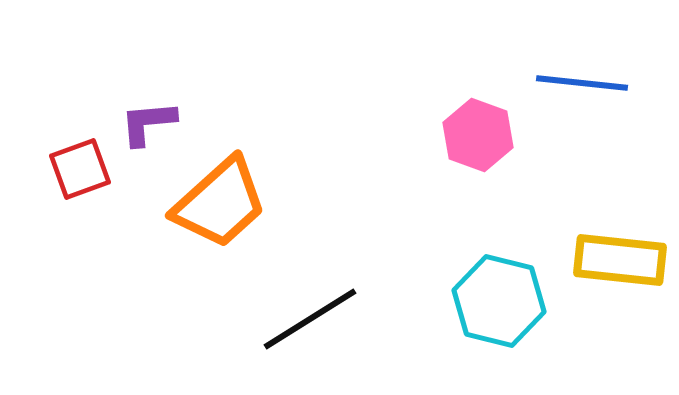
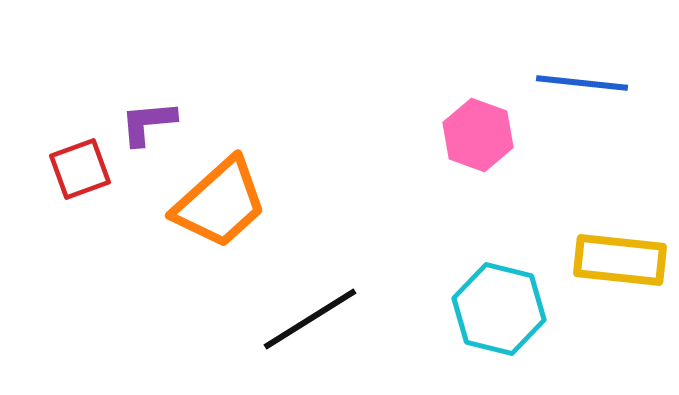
cyan hexagon: moved 8 px down
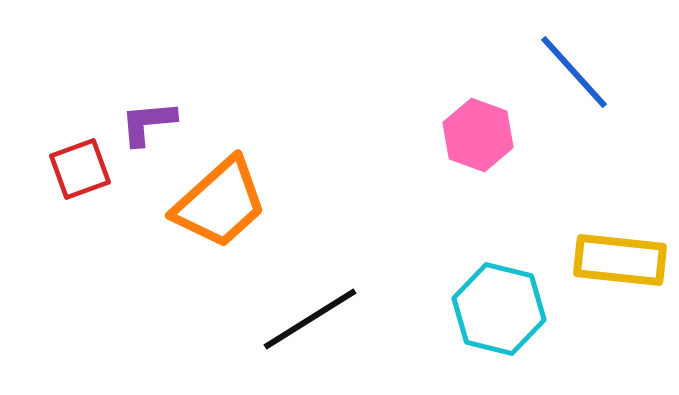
blue line: moved 8 px left, 11 px up; rotated 42 degrees clockwise
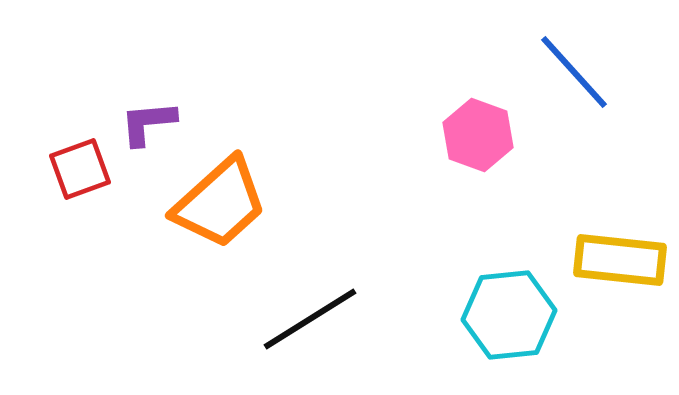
cyan hexagon: moved 10 px right, 6 px down; rotated 20 degrees counterclockwise
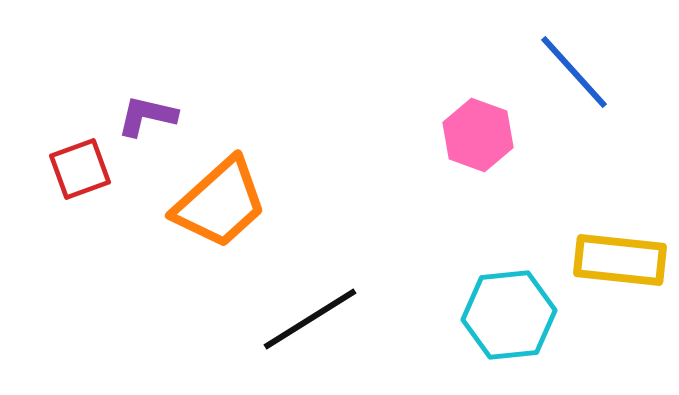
purple L-shape: moved 1 px left, 7 px up; rotated 18 degrees clockwise
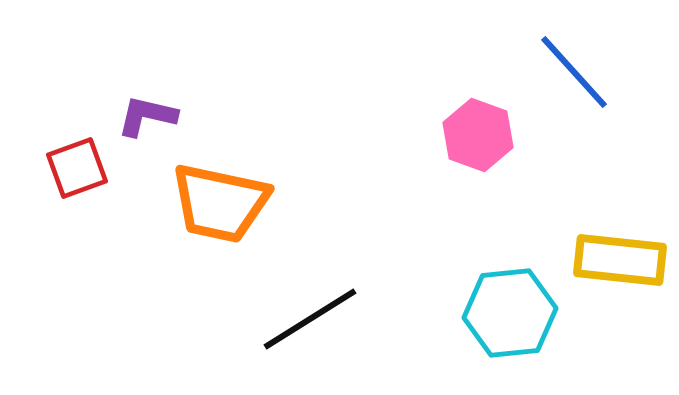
red square: moved 3 px left, 1 px up
orange trapezoid: rotated 54 degrees clockwise
cyan hexagon: moved 1 px right, 2 px up
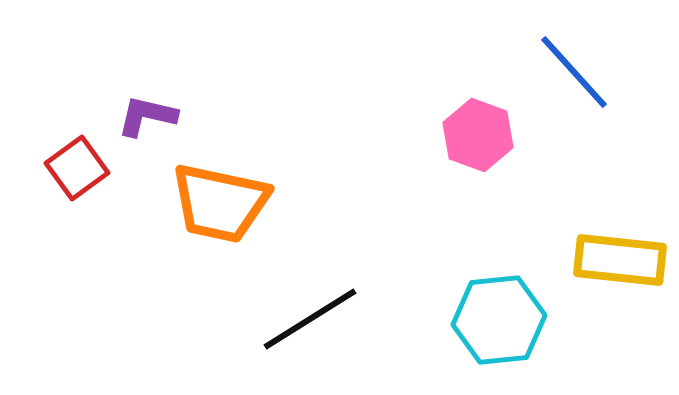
red square: rotated 16 degrees counterclockwise
cyan hexagon: moved 11 px left, 7 px down
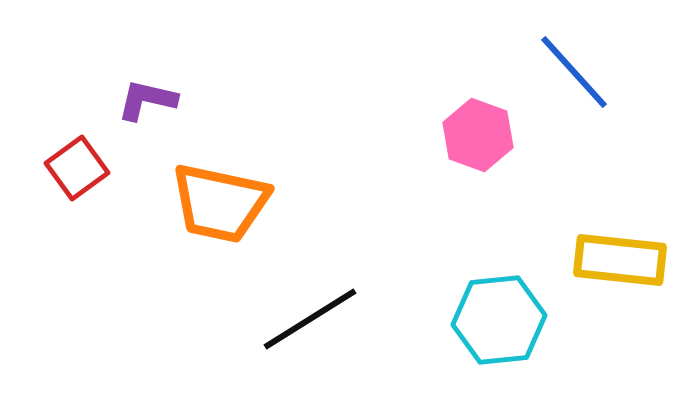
purple L-shape: moved 16 px up
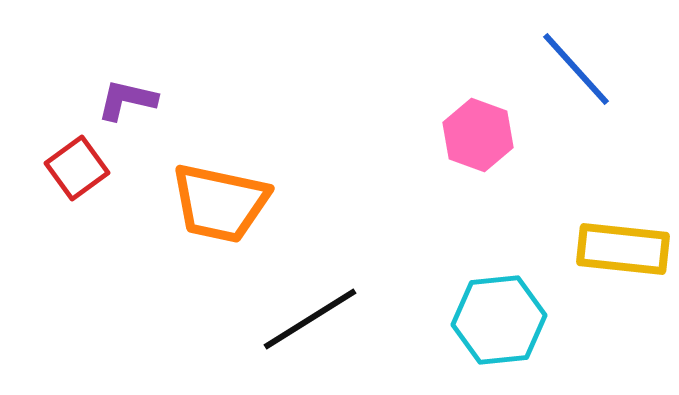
blue line: moved 2 px right, 3 px up
purple L-shape: moved 20 px left
yellow rectangle: moved 3 px right, 11 px up
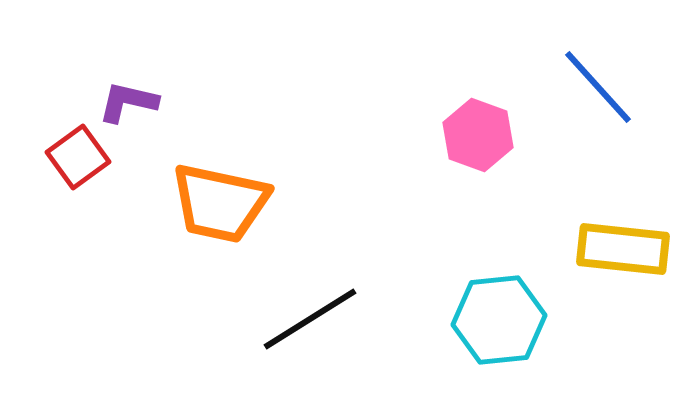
blue line: moved 22 px right, 18 px down
purple L-shape: moved 1 px right, 2 px down
red square: moved 1 px right, 11 px up
